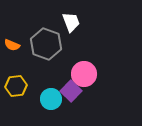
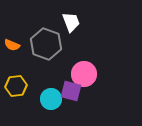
purple square: rotated 30 degrees counterclockwise
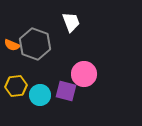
gray hexagon: moved 11 px left
purple square: moved 5 px left
cyan circle: moved 11 px left, 4 px up
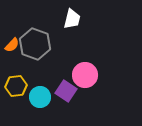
white trapezoid: moved 1 px right, 3 px up; rotated 35 degrees clockwise
orange semicircle: rotated 70 degrees counterclockwise
pink circle: moved 1 px right, 1 px down
purple square: rotated 20 degrees clockwise
cyan circle: moved 2 px down
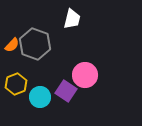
yellow hexagon: moved 2 px up; rotated 15 degrees counterclockwise
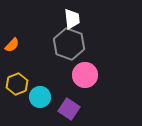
white trapezoid: rotated 20 degrees counterclockwise
gray hexagon: moved 34 px right
yellow hexagon: moved 1 px right
purple square: moved 3 px right, 18 px down
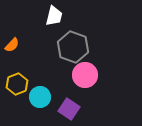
white trapezoid: moved 18 px left, 3 px up; rotated 20 degrees clockwise
gray hexagon: moved 4 px right, 3 px down
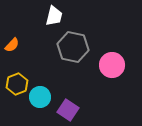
gray hexagon: rotated 8 degrees counterclockwise
pink circle: moved 27 px right, 10 px up
purple square: moved 1 px left, 1 px down
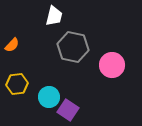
yellow hexagon: rotated 15 degrees clockwise
cyan circle: moved 9 px right
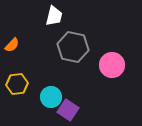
cyan circle: moved 2 px right
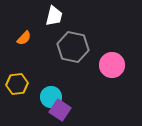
orange semicircle: moved 12 px right, 7 px up
purple square: moved 8 px left
